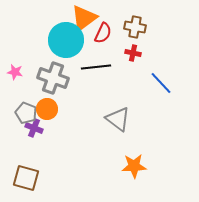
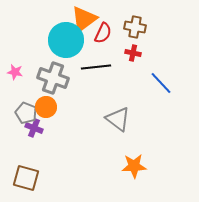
orange triangle: moved 1 px down
orange circle: moved 1 px left, 2 px up
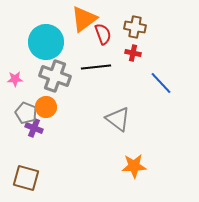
red semicircle: moved 1 px down; rotated 45 degrees counterclockwise
cyan circle: moved 20 px left, 2 px down
pink star: moved 7 px down; rotated 14 degrees counterclockwise
gray cross: moved 2 px right, 2 px up
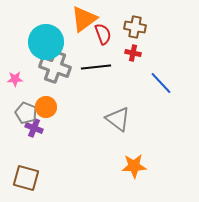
gray cross: moved 9 px up
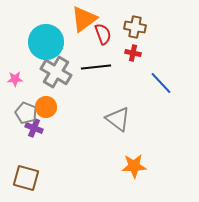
gray cross: moved 1 px right, 5 px down; rotated 12 degrees clockwise
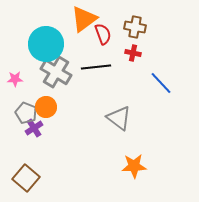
cyan circle: moved 2 px down
gray triangle: moved 1 px right, 1 px up
purple cross: rotated 36 degrees clockwise
brown square: rotated 24 degrees clockwise
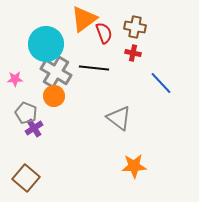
red semicircle: moved 1 px right, 1 px up
black line: moved 2 px left, 1 px down; rotated 12 degrees clockwise
orange circle: moved 8 px right, 11 px up
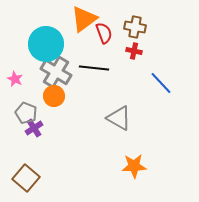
red cross: moved 1 px right, 2 px up
pink star: rotated 28 degrees clockwise
gray triangle: rotated 8 degrees counterclockwise
